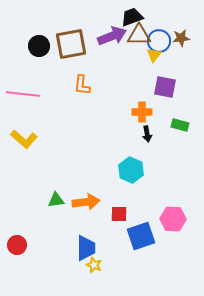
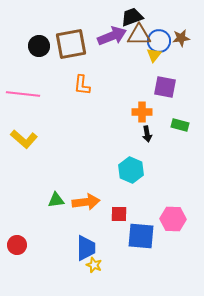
blue square: rotated 24 degrees clockwise
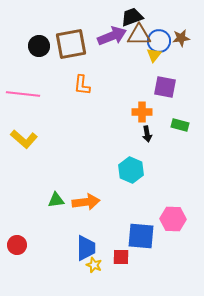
red square: moved 2 px right, 43 px down
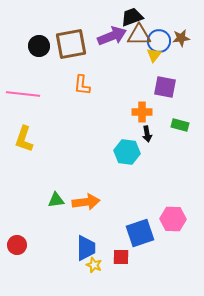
yellow L-shape: rotated 68 degrees clockwise
cyan hexagon: moved 4 px left, 18 px up; rotated 15 degrees counterclockwise
blue square: moved 1 px left, 3 px up; rotated 24 degrees counterclockwise
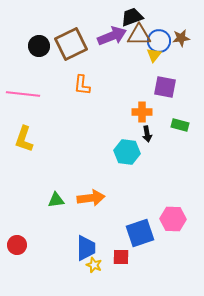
brown square: rotated 16 degrees counterclockwise
orange arrow: moved 5 px right, 4 px up
